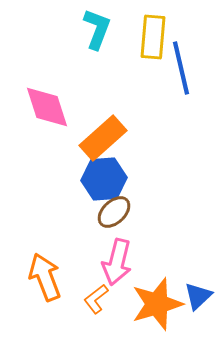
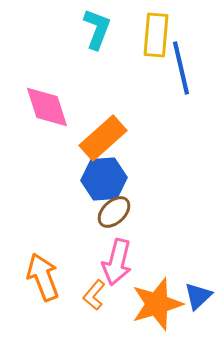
yellow rectangle: moved 3 px right, 2 px up
orange arrow: moved 2 px left
orange L-shape: moved 2 px left, 4 px up; rotated 12 degrees counterclockwise
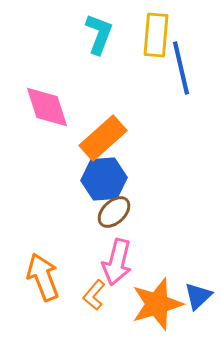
cyan L-shape: moved 2 px right, 5 px down
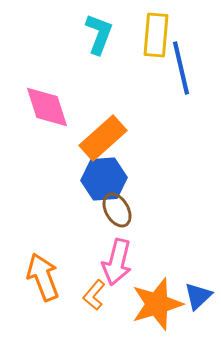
brown ellipse: moved 3 px right, 2 px up; rotated 76 degrees counterclockwise
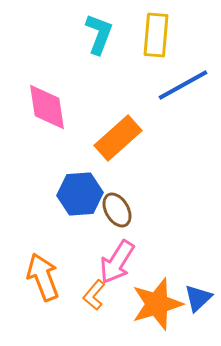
blue line: moved 2 px right, 17 px down; rotated 74 degrees clockwise
pink diamond: rotated 9 degrees clockwise
orange rectangle: moved 15 px right
blue hexagon: moved 24 px left, 15 px down
pink arrow: rotated 18 degrees clockwise
blue triangle: moved 2 px down
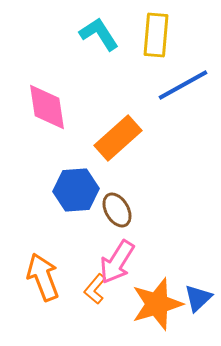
cyan L-shape: rotated 54 degrees counterclockwise
blue hexagon: moved 4 px left, 4 px up
orange L-shape: moved 1 px right, 6 px up
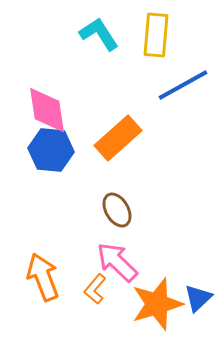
pink diamond: moved 3 px down
blue hexagon: moved 25 px left, 40 px up; rotated 9 degrees clockwise
pink arrow: rotated 102 degrees clockwise
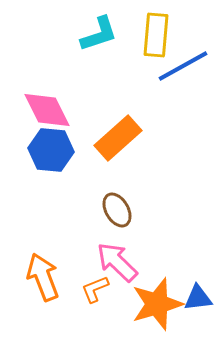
cyan L-shape: rotated 105 degrees clockwise
blue line: moved 19 px up
pink diamond: rotated 18 degrees counterclockwise
orange L-shape: rotated 28 degrees clockwise
blue triangle: rotated 36 degrees clockwise
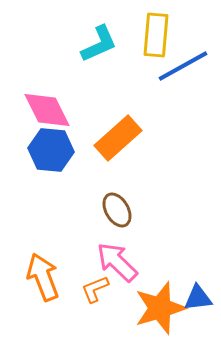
cyan L-shape: moved 10 px down; rotated 6 degrees counterclockwise
orange star: moved 3 px right, 4 px down
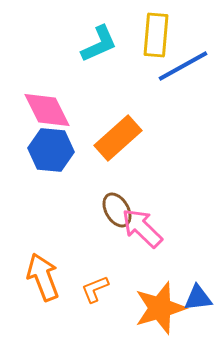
pink arrow: moved 25 px right, 34 px up
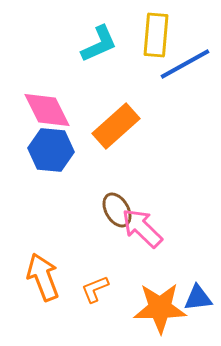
blue line: moved 2 px right, 2 px up
orange rectangle: moved 2 px left, 12 px up
orange star: rotated 16 degrees clockwise
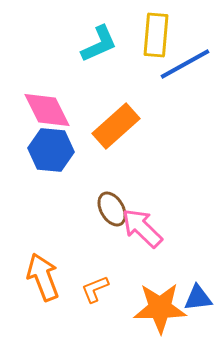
brown ellipse: moved 5 px left, 1 px up
